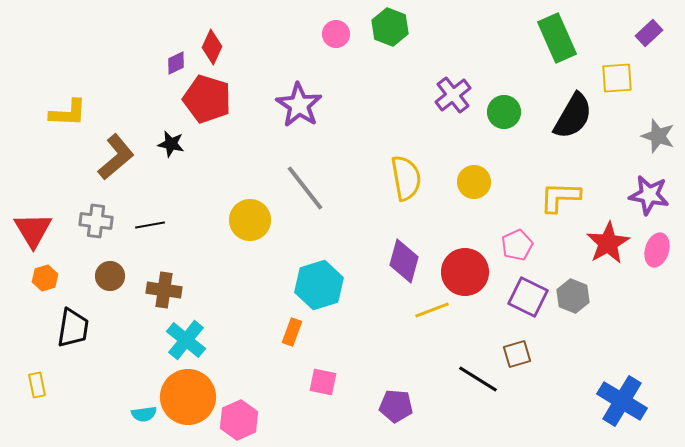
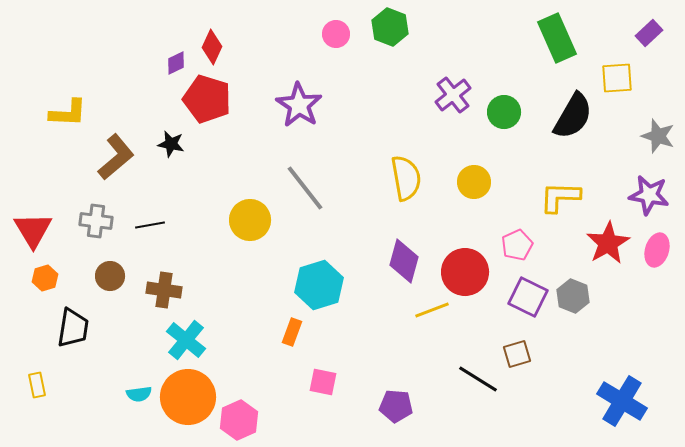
cyan semicircle at (144, 414): moved 5 px left, 20 px up
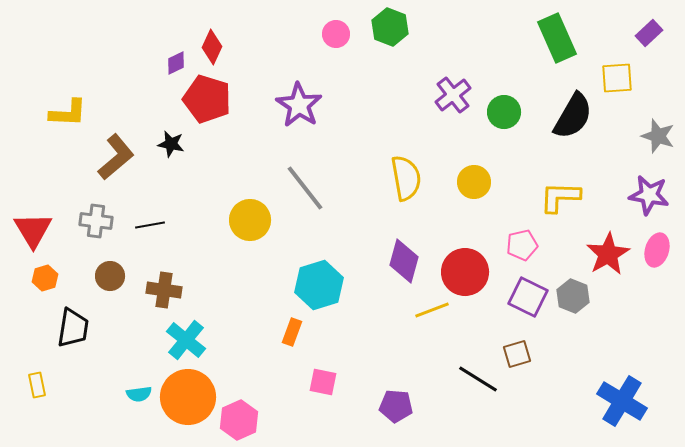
red star at (608, 243): moved 11 px down
pink pentagon at (517, 245): moved 5 px right; rotated 12 degrees clockwise
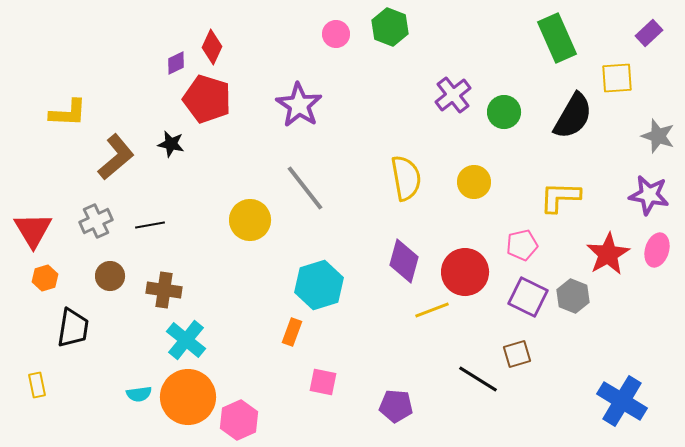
gray cross at (96, 221): rotated 32 degrees counterclockwise
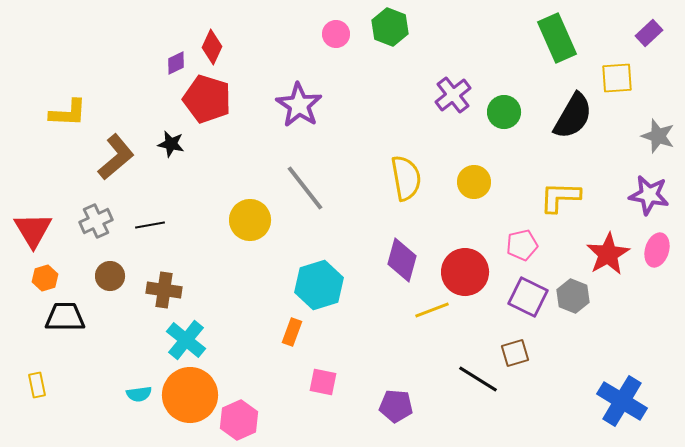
purple diamond at (404, 261): moved 2 px left, 1 px up
black trapezoid at (73, 328): moved 8 px left, 11 px up; rotated 99 degrees counterclockwise
brown square at (517, 354): moved 2 px left, 1 px up
orange circle at (188, 397): moved 2 px right, 2 px up
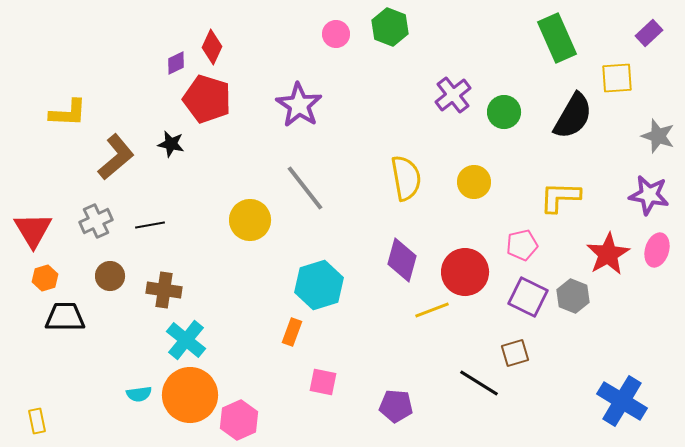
black line at (478, 379): moved 1 px right, 4 px down
yellow rectangle at (37, 385): moved 36 px down
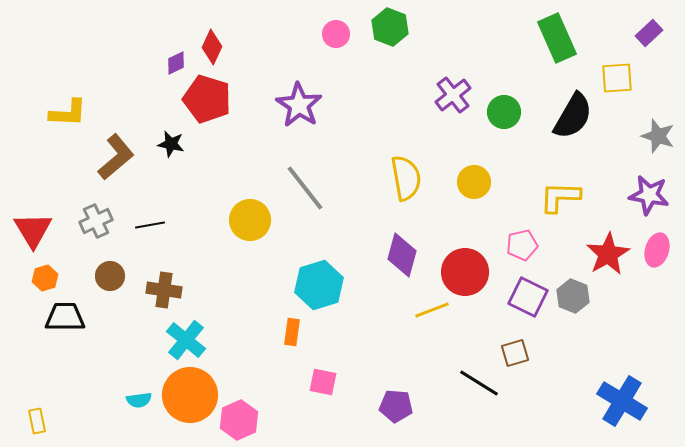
purple diamond at (402, 260): moved 5 px up
orange rectangle at (292, 332): rotated 12 degrees counterclockwise
cyan semicircle at (139, 394): moved 6 px down
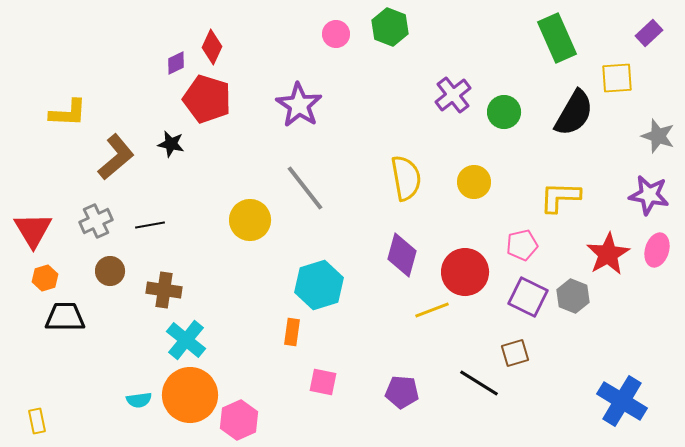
black semicircle at (573, 116): moved 1 px right, 3 px up
brown circle at (110, 276): moved 5 px up
purple pentagon at (396, 406): moved 6 px right, 14 px up
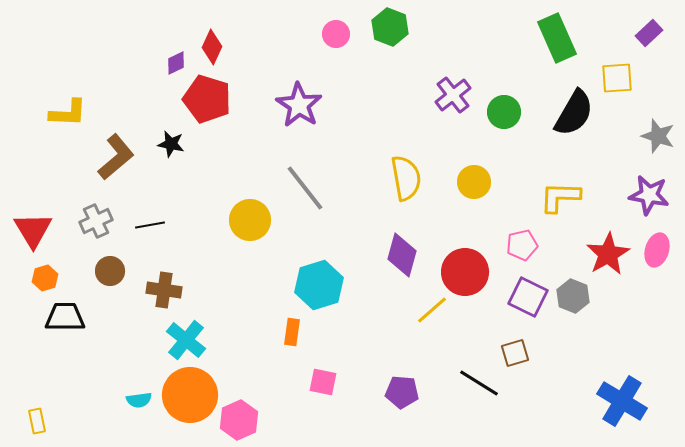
yellow line at (432, 310): rotated 20 degrees counterclockwise
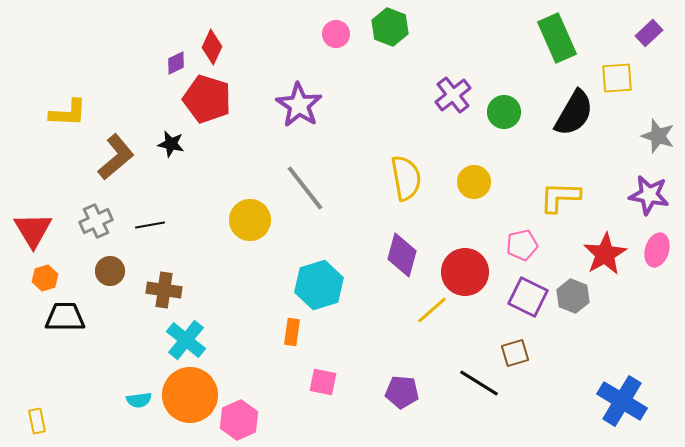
red star at (608, 254): moved 3 px left
